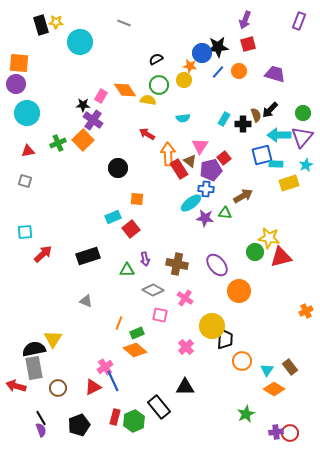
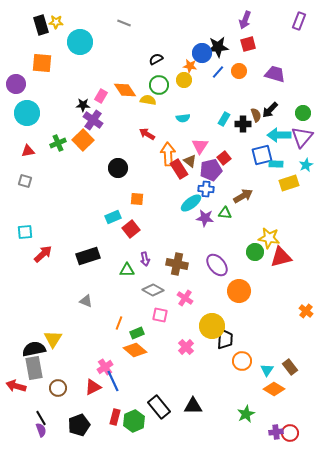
orange square at (19, 63): moved 23 px right
orange cross at (306, 311): rotated 24 degrees counterclockwise
black triangle at (185, 387): moved 8 px right, 19 px down
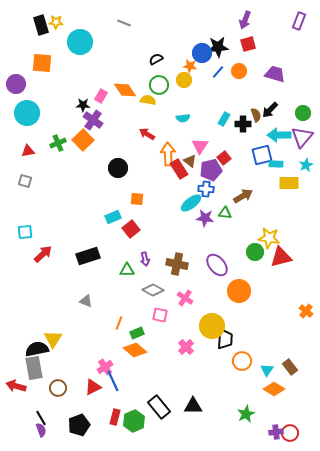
yellow rectangle at (289, 183): rotated 18 degrees clockwise
black semicircle at (34, 349): moved 3 px right
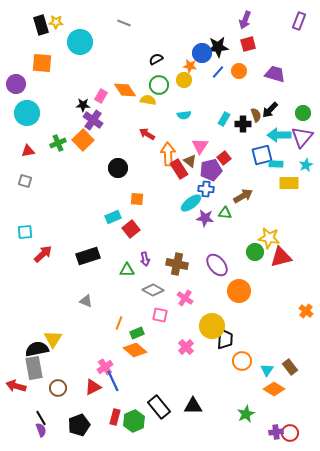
cyan semicircle at (183, 118): moved 1 px right, 3 px up
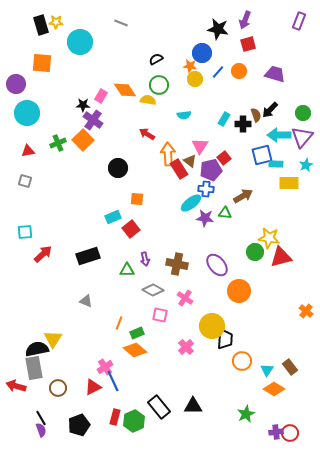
gray line at (124, 23): moved 3 px left
black star at (218, 47): moved 18 px up; rotated 15 degrees clockwise
yellow circle at (184, 80): moved 11 px right, 1 px up
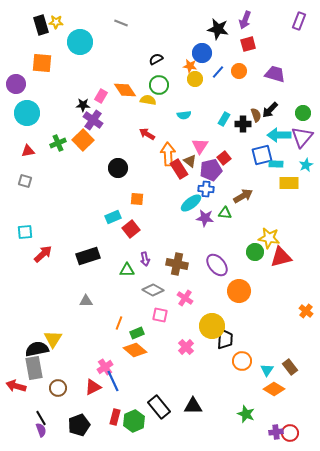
gray triangle at (86, 301): rotated 24 degrees counterclockwise
green star at (246, 414): rotated 24 degrees counterclockwise
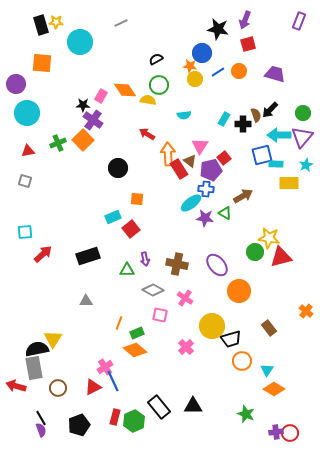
gray line at (121, 23): rotated 48 degrees counterclockwise
blue line at (218, 72): rotated 16 degrees clockwise
green triangle at (225, 213): rotated 24 degrees clockwise
black trapezoid at (225, 339): moved 6 px right; rotated 70 degrees clockwise
brown rectangle at (290, 367): moved 21 px left, 39 px up
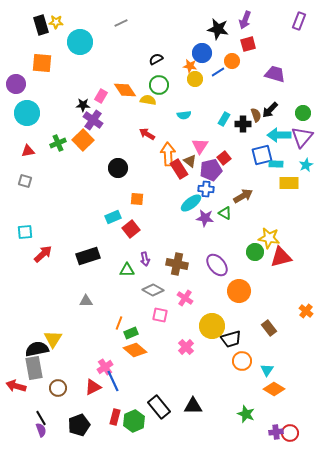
orange circle at (239, 71): moved 7 px left, 10 px up
green rectangle at (137, 333): moved 6 px left
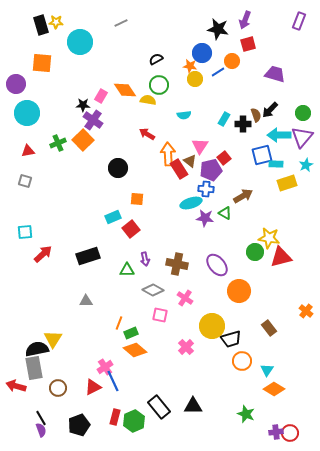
yellow rectangle at (289, 183): moved 2 px left; rotated 18 degrees counterclockwise
cyan ellipse at (191, 203): rotated 20 degrees clockwise
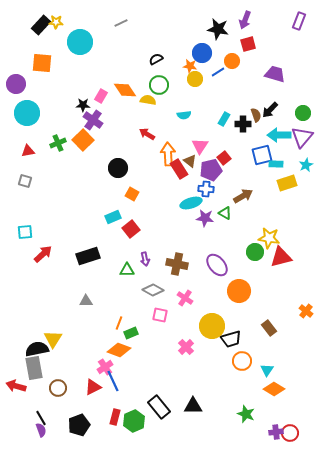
black rectangle at (41, 25): rotated 60 degrees clockwise
orange square at (137, 199): moved 5 px left, 5 px up; rotated 24 degrees clockwise
orange diamond at (135, 350): moved 16 px left; rotated 20 degrees counterclockwise
